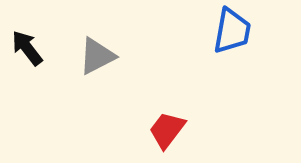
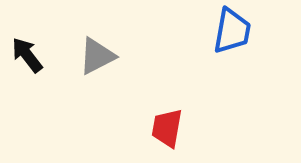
black arrow: moved 7 px down
red trapezoid: moved 2 px up; rotated 27 degrees counterclockwise
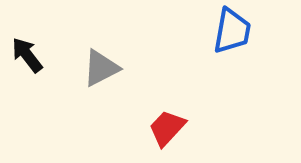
gray triangle: moved 4 px right, 12 px down
red trapezoid: rotated 33 degrees clockwise
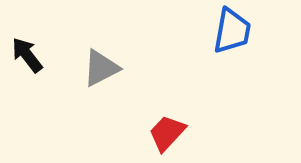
red trapezoid: moved 5 px down
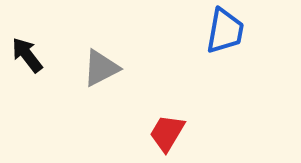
blue trapezoid: moved 7 px left
red trapezoid: rotated 12 degrees counterclockwise
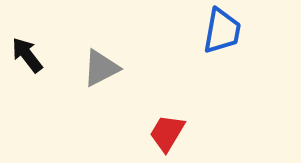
blue trapezoid: moved 3 px left
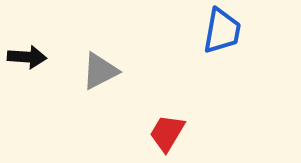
black arrow: moved 2 px down; rotated 132 degrees clockwise
gray triangle: moved 1 px left, 3 px down
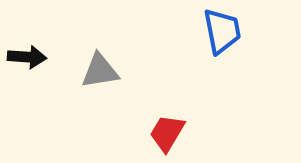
blue trapezoid: rotated 21 degrees counterclockwise
gray triangle: rotated 18 degrees clockwise
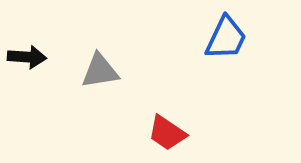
blue trapezoid: moved 4 px right, 7 px down; rotated 36 degrees clockwise
red trapezoid: rotated 87 degrees counterclockwise
